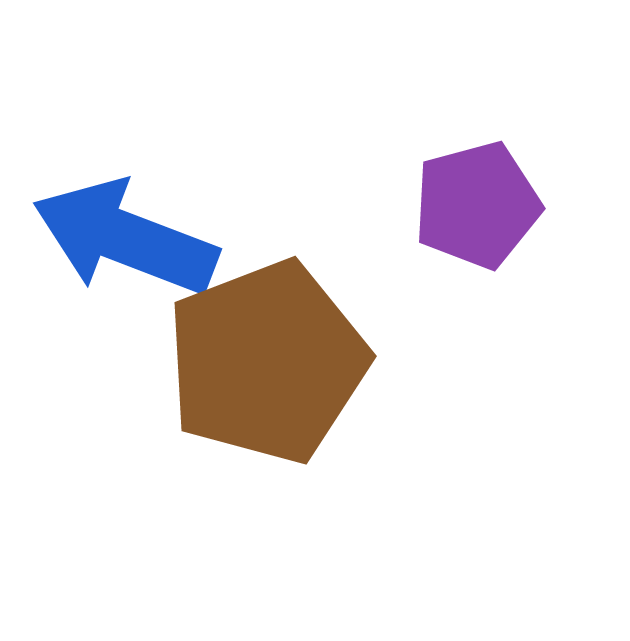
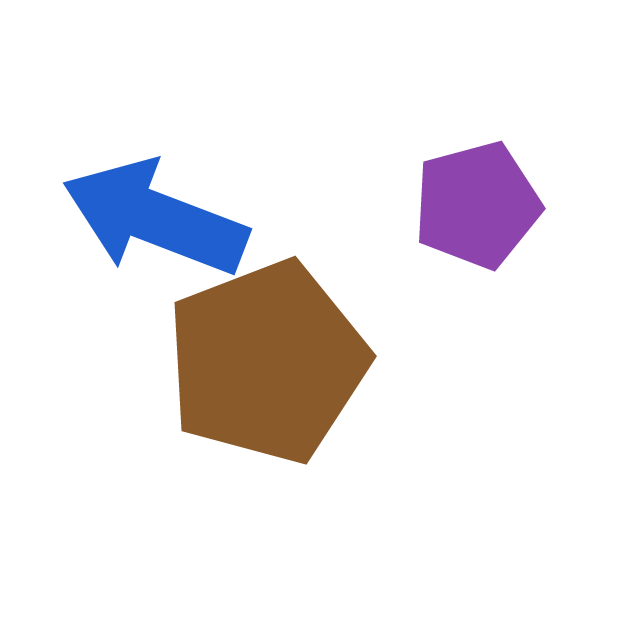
blue arrow: moved 30 px right, 20 px up
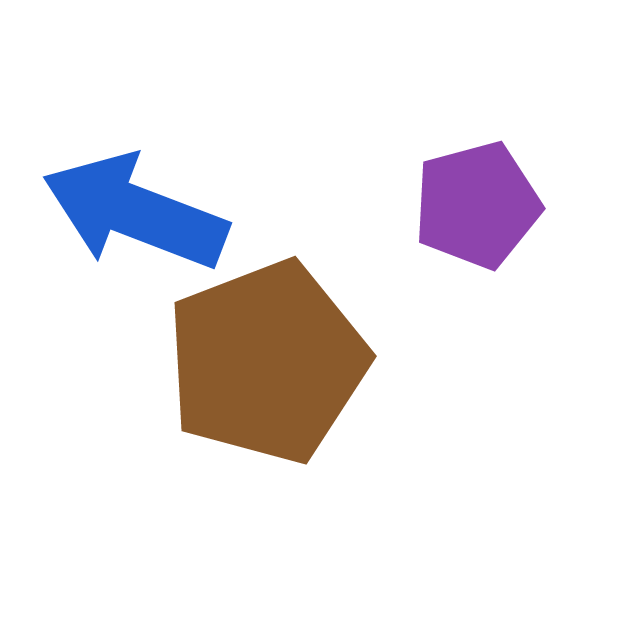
blue arrow: moved 20 px left, 6 px up
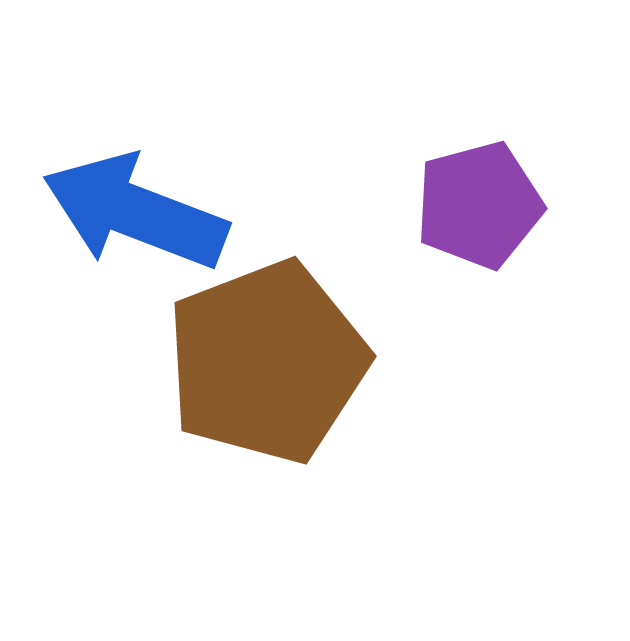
purple pentagon: moved 2 px right
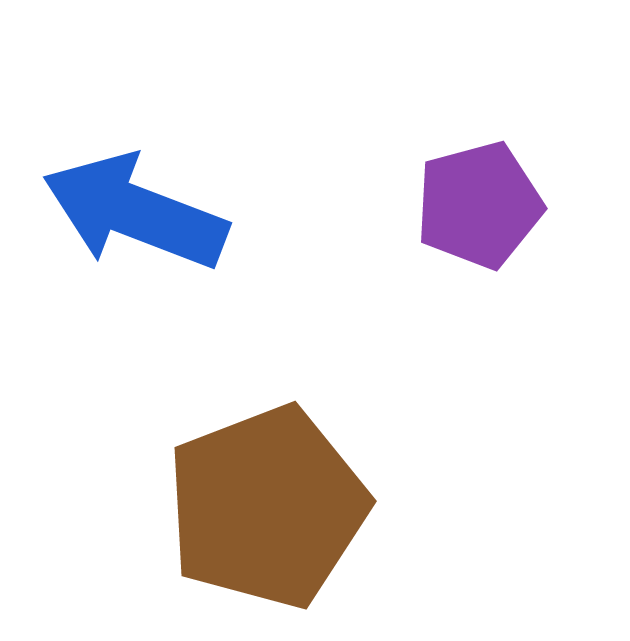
brown pentagon: moved 145 px down
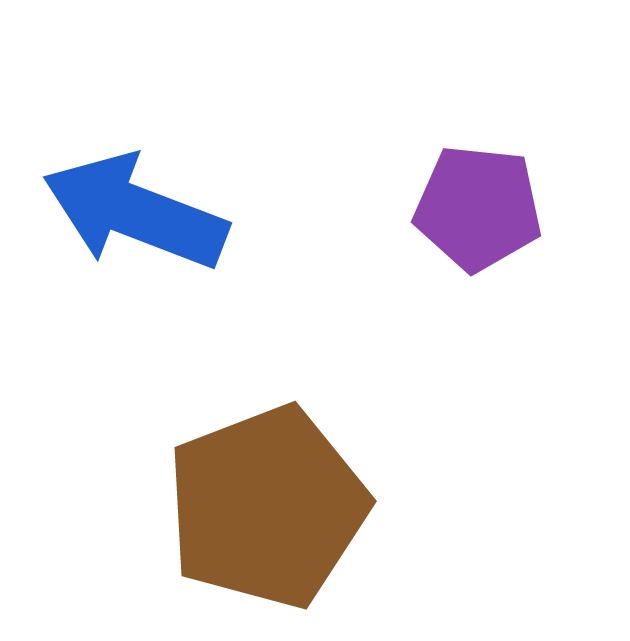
purple pentagon: moved 1 px left, 3 px down; rotated 21 degrees clockwise
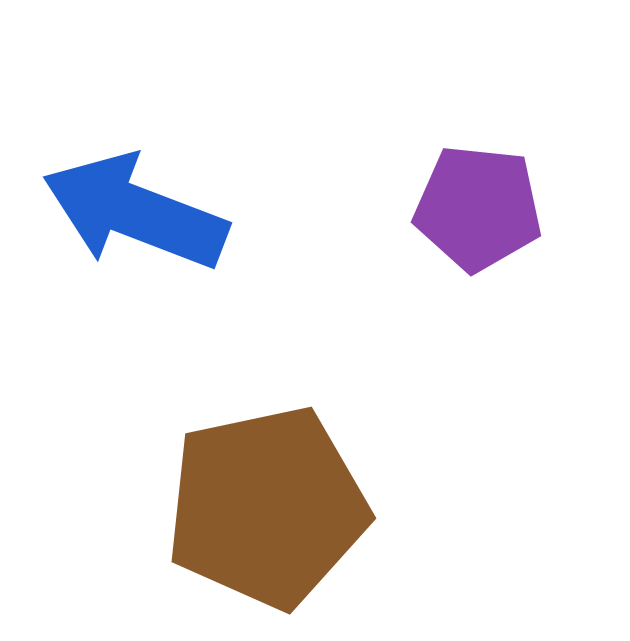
brown pentagon: rotated 9 degrees clockwise
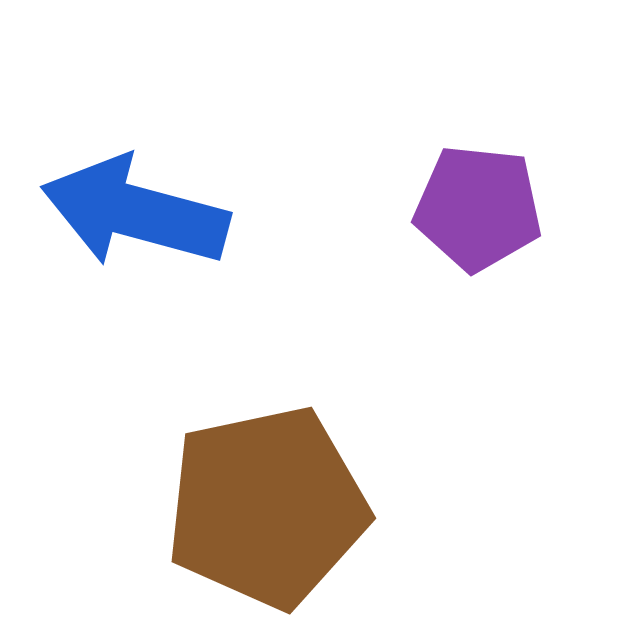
blue arrow: rotated 6 degrees counterclockwise
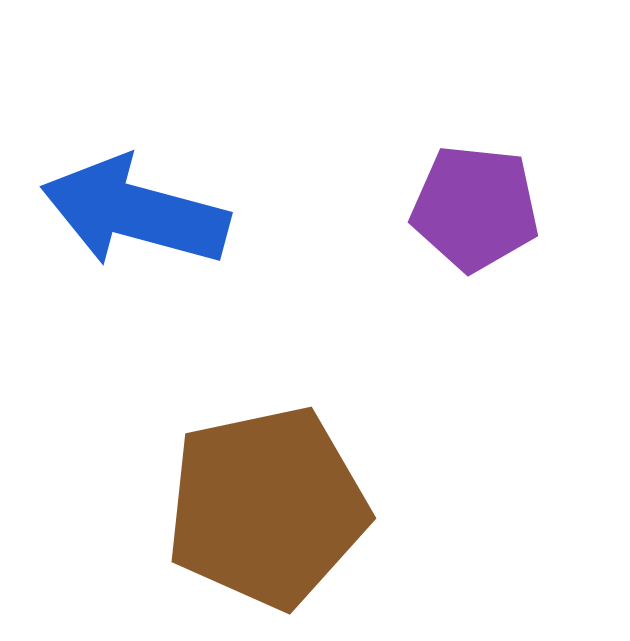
purple pentagon: moved 3 px left
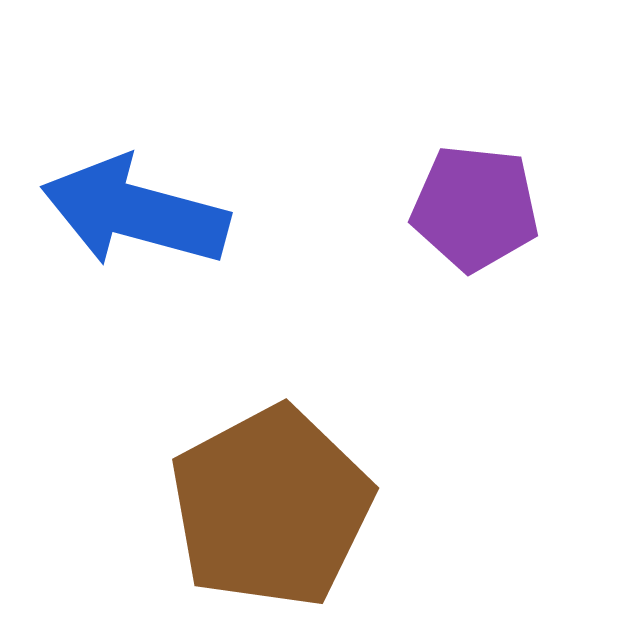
brown pentagon: moved 4 px right; rotated 16 degrees counterclockwise
